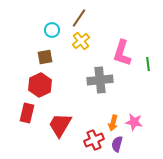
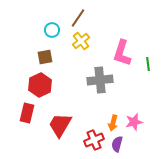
brown line: moved 1 px left
pink star: rotated 24 degrees counterclockwise
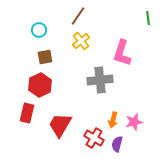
brown line: moved 2 px up
cyan circle: moved 13 px left
green line: moved 46 px up
orange arrow: moved 3 px up
red cross: moved 2 px up; rotated 36 degrees counterclockwise
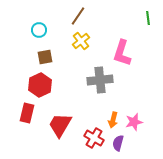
purple semicircle: moved 1 px right, 1 px up
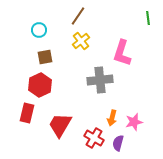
orange arrow: moved 1 px left, 2 px up
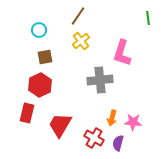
pink star: moved 1 px left; rotated 18 degrees clockwise
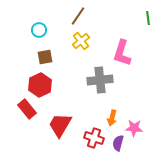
red rectangle: moved 4 px up; rotated 54 degrees counterclockwise
pink star: moved 1 px right, 6 px down
red cross: rotated 12 degrees counterclockwise
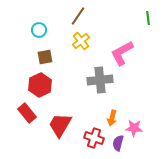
pink L-shape: rotated 44 degrees clockwise
red rectangle: moved 4 px down
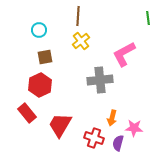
brown line: rotated 30 degrees counterclockwise
pink L-shape: moved 2 px right, 1 px down
